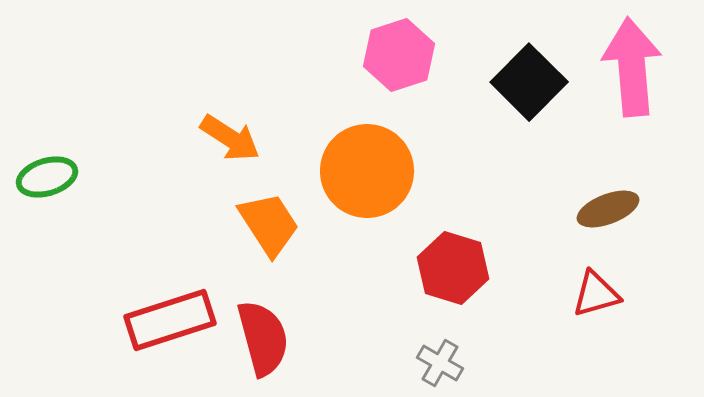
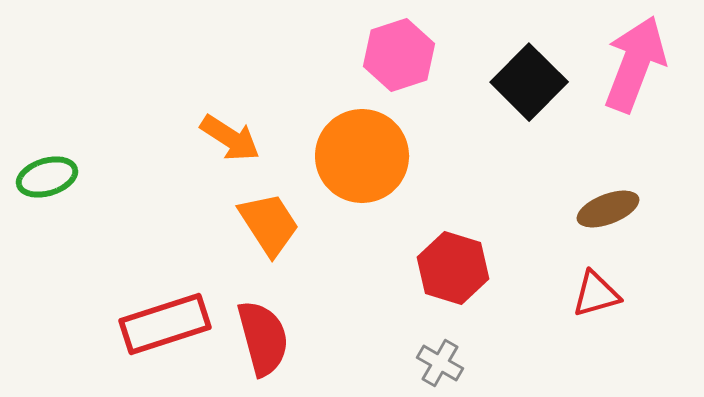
pink arrow: moved 3 px right, 3 px up; rotated 26 degrees clockwise
orange circle: moved 5 px left, 15 px up
red rectangle: moved 5 px left, 4 px down
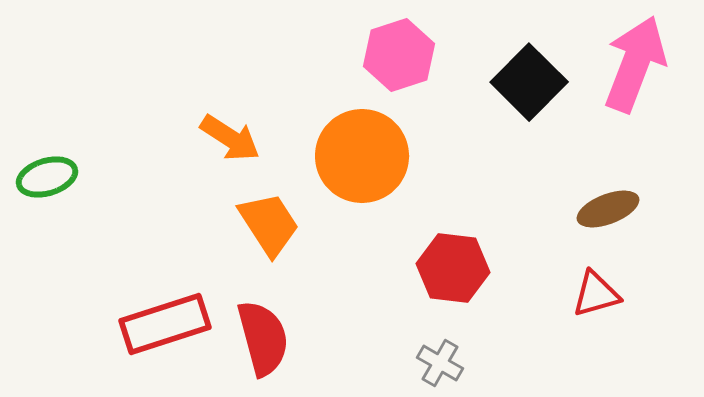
red hexagon: rotated 10 degrees counterclockwise
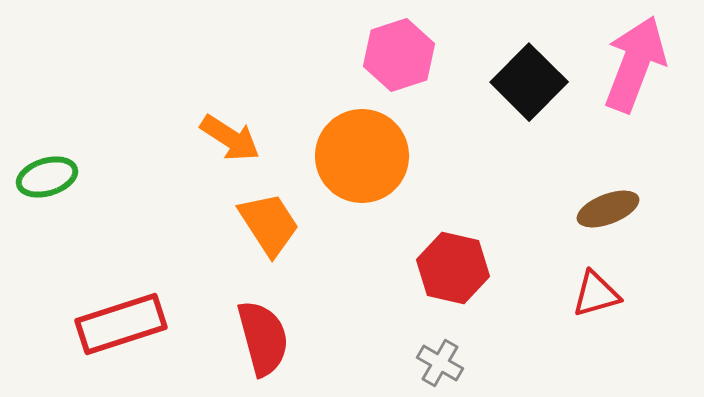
red hexagon: rotated 6 degrees clockwise
red rectangle: moved 44 px left
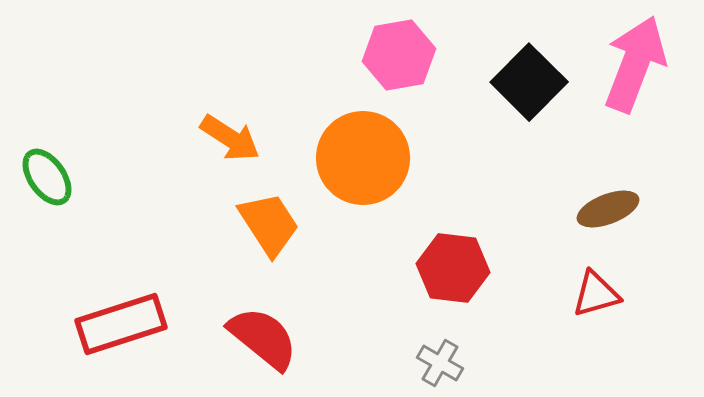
pink hexagon: rotated 8 degrees clockwise
orange circle: moved 1 px right, 2 px down
green ellipse: rotated 72 degrees clockwise
red hexagon: rotated 6 degrees counterclockwise
red semicircle: rotated 36 degrees counterclockwise
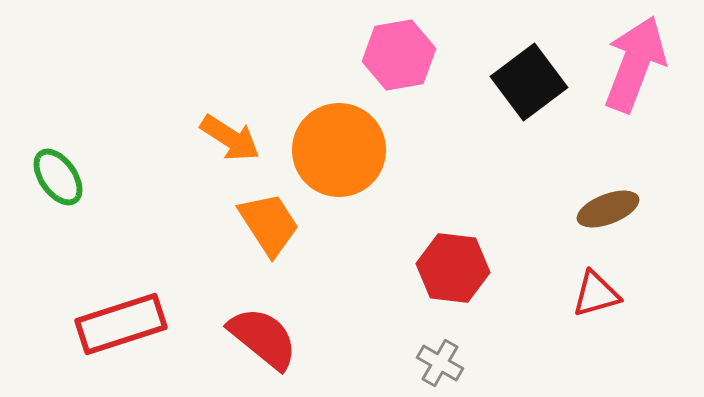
black square: rotated 8 degrees clockwise
orange circle: moved 24 px left, 8 px up
green ellipse: moved 11 px right
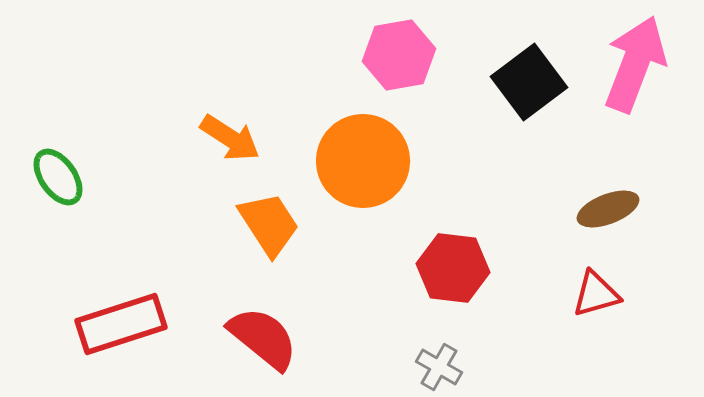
orange circle: moved 24 px right, 11 px down
gray cross: moved 1 px left, 4 px down
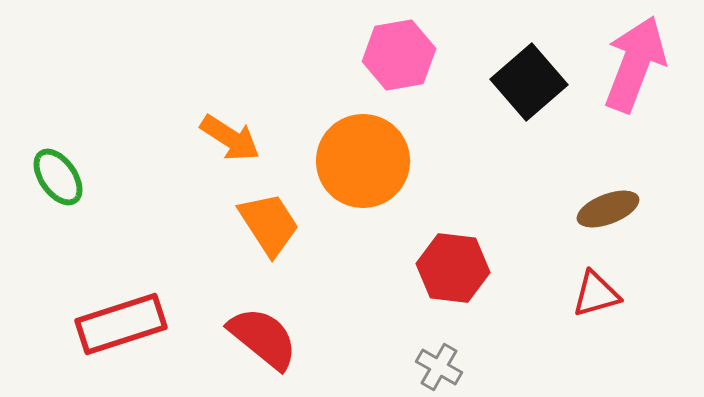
black square: rotated 4 degrees counterclockwise
